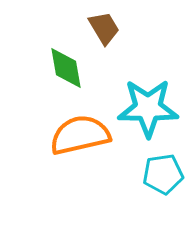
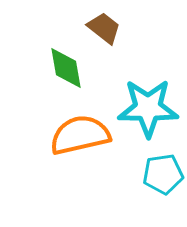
brown trapezoid: rotated 21 degrees counterclockwise
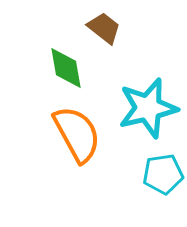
cyan star: rotated 14 degrees counterclockwise
orange semicircle: moved 3 px left, 1 px up; rotated 74 degrees clockwise
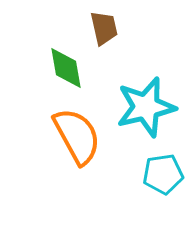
brown trapezoid: rotated 39 degrees clockwise
cyan star: moved 2 px left, 1 px up
orange semicircle: moved 2 px down
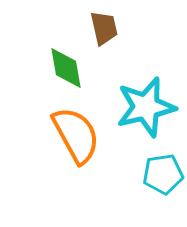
orange semicircle: moved 1 px left, 1 px up
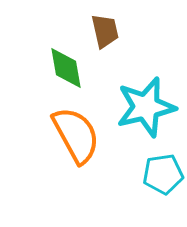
brown trapezoid: moved 1 px right, 3 px down
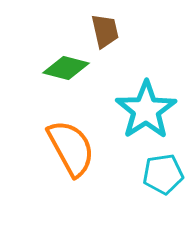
green diamond: rotated 66 degrees counterclockwise
cyan star: moved 3 px down; rotated 20 degrees counterclockwise
orange semicircle: moved 5 px left, 13 px down
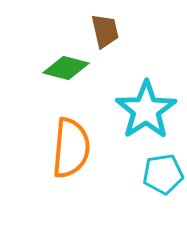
orange semicircle: rotated 34 degrees clockwise
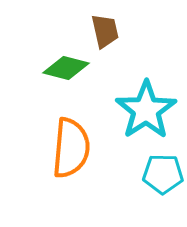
cyan pentagon: rotated 9 degrees clockwise
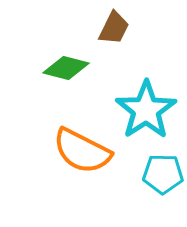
brown trapezoid: moved 9 px right, 3 px up; rotated 39 degrees clockwise
orange semicircle: moved 11 px right, 3 px down; rotated 112 degrees clockwise
